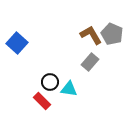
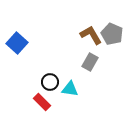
gray rectangle: rotated 12 degrees counterclockwise
cyan triangle: moved 1 px right
red rectangle: moved 1 px down
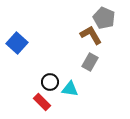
gray pentagon: moved 8 px left, 16 px up
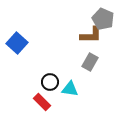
gray pentagon: moved 1 px left, 1 px down
brown L-shape: rotated 120 degrees clockwise
